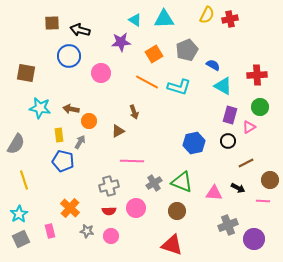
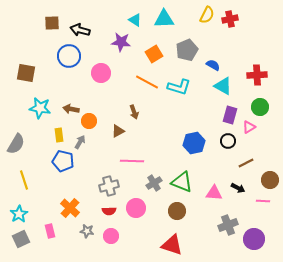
purple star at (121, 42): rotated 12 degrees clockwise
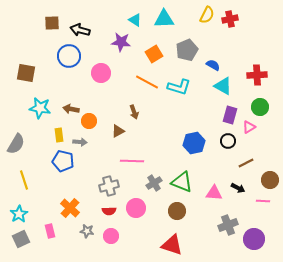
gray arrow at (80, 142): rotated 64 degrees clockwise
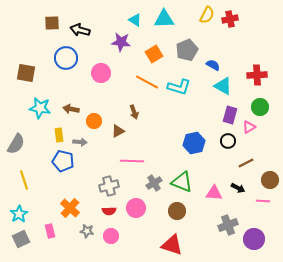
blue circle at (69, 56): moved 3 px left, 2 px down
orange circle at (89, 121): moved 5 px right
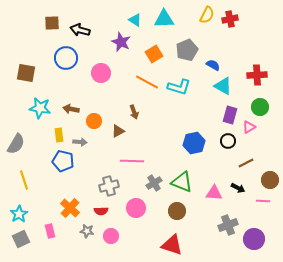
purple star at (121, 42): rotated 18 degrees clockwise
red semicircle at (109, 211): moved 8 px left
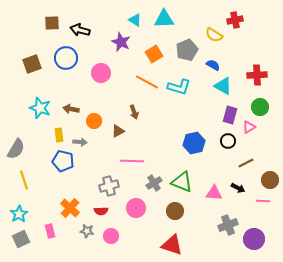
yellow semicircle at (207, 15): moved 7 px right, 20 px down; rotated 96 degrees clockwise
red cross at (230, 19): moved 5 px right, 1 px down
brown square at (26, 73): moved 6 px right, 9 px up; rotated 30 degrees counterclockwise
cyan star at (40, 108): rotated 10 degrees clockwise
gray semicircle at (16, 144): moved 5 px down
brown circle at (177, 211): moved 2 px left
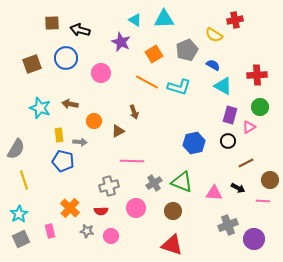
brown arrow at (71, 109): moved 1 px left, 5 px up
brown circle at (175, 211): moved 2 px left
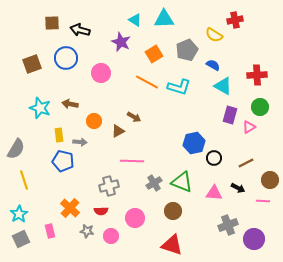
brown arrow at (134, 112): moved 5 px down; rotated 40 degrees counterclockwise
black circle at (228, 141): moved 14 px left, 17 px down
pink circle at (136, 208): moved 1 px left, 10 px down
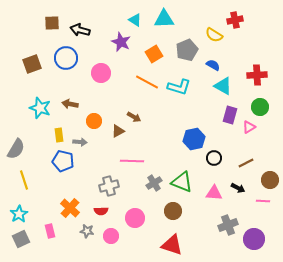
blue hexagon at (194, 143): moved 4 px up
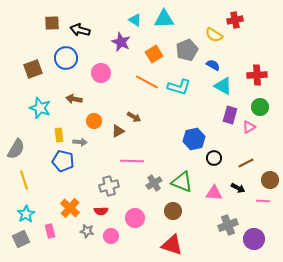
brown square at (32, 64): moved 1 px right, 5 px down
brown arrow at (70, 104): moved 4 px right, 5 px up
cyan star at (19, 214): moved 7 px right
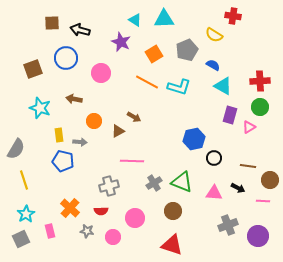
red cross at (235, 20): moved 2 px left, 4 px up; rotated 21 degrees clockwise
red cross at (257, 75): moved 3 px right, 6 px down
brown line at (246, 163): moved 2 px right, 3 px down; rotated 35 degrees clockwise
pink circle at (111, 236): moved 2 px right, 1 px down
purple circle at (254, 239): moved 4 px right, 3 px up
